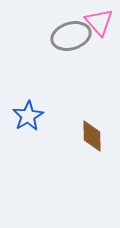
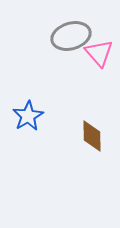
pink triangle: moved 31 px down
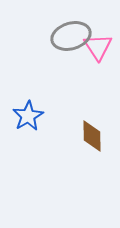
pink triangle: moved 1 px left, 6 px up; rotated 8 degrees clockwise
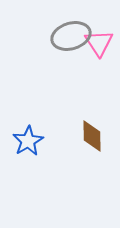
pink triangle: moved 1 px right, 4 px up
blue star: moved 25 px down
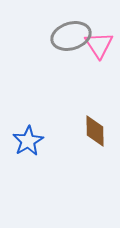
pink triangle: moved 2 px down
brown diamond: moved 3 px right, 5 px up
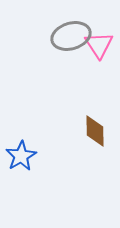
blue star: moved 7 px left, 15 px down
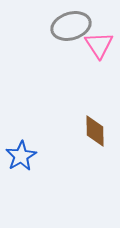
gray ellipse: moved 10 px up
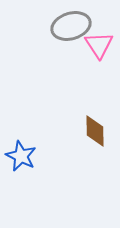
blue star: rotated 16 degrees counterclockwise
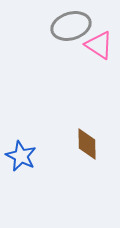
pink triangle: rotated 24 degrees counterclockwise
brown diamond: moved 8 px left, 13 px down
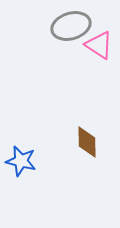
brown diamond: moved 2 px up
blue star: moved 5 px down; rotated 12 degrees counterclockwise
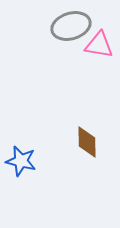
pink triangle: rotated 24 degrees counterclockwise
